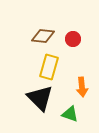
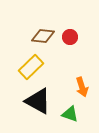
red circle: moved 3 px left, 2 px up
yellow rectangle: moved 18 px left; rotated 30 degrees clockwise
orange arrow: rotated 12 degrees counterclockwise
black triangle: moved 2 px left, 3 px down; rotated 16 degrees counterclockwise
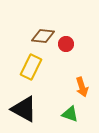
red circle: moved 4 px left, 7 px down
yellow rectangle: rotated 20 degrees counterclockwise
black triangle: moved 14 px left, 8 px down
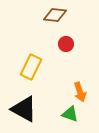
brown diamond: moved 12 px right, 21 px up
orange arrow: moved 2 px left, 5 px down
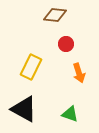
orange arrow: moved 1 px left, 19 px up
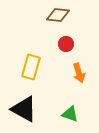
brown diamond: moved 3 px right
yellow rectangle: rotated 10 degrees counterclockwise
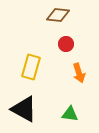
green triangle: rotated 12 degrees counterclockwise
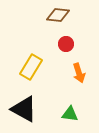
yellow rectangle: rotated 15 degrees clockwise
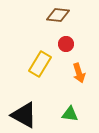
yellow rectangle: moved 9 px right, 3 px up
black triangle: moved 6 px down
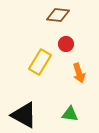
yellow rectangle: moved 2 px up
